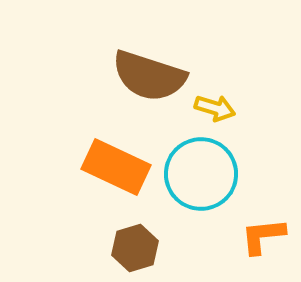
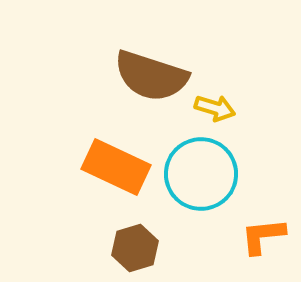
brown semicircle: moved 2 px right
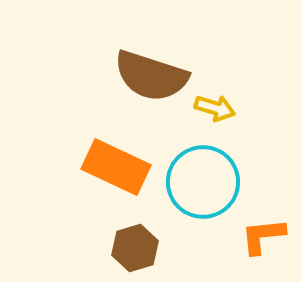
cyan circle: moved 2 px right, 8 px down
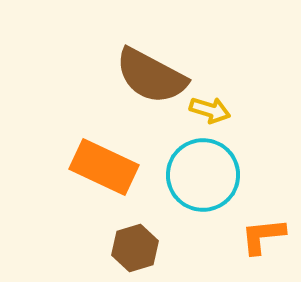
brown semicircle: rotated 10 degrees clockwise
yellow arrow: moved 5 px left, 2 px down
orange rectangle: moved 12 px left
cyan circle: moved 7 px up
